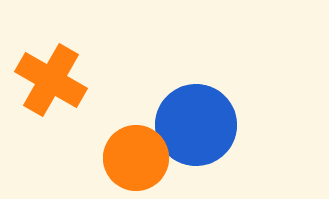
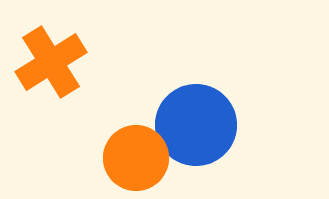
orange cross: moved 18 px up; rotated 28 degrees clockwise
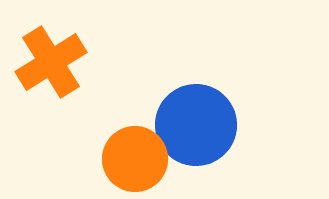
orange circle: moved 1 px left, 1 px down
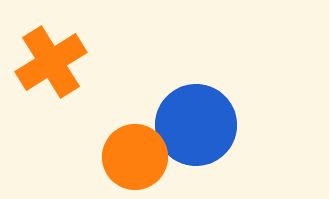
orange circle: moved 2 px up
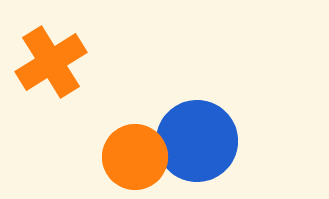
blue circle: moved 1 px right, 16 px down
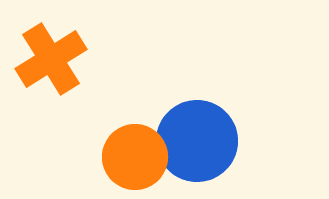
orange cross: moved 3 px up
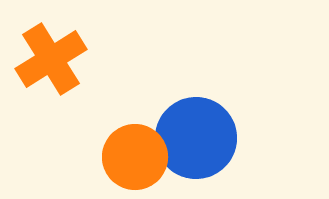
blue circle: moved 1 px left, 3 px up
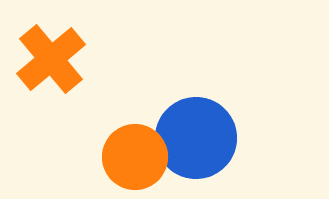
orange cross: rotated 8 degrees counterclockwise
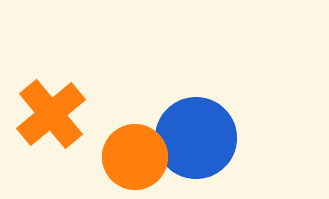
orange cross: moved 55 px down
